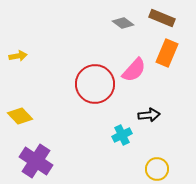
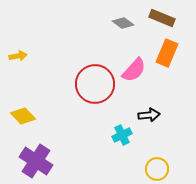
yellow diamond: moved 3 px right
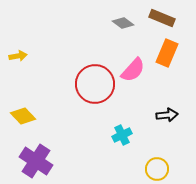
pink semicircle: moved 1 px left
black arrow: moved 18 px right
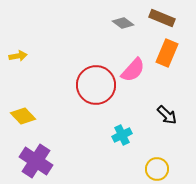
red circle: moved 1 px right, 1 px down
black arrow: rotated 50 degrees clockwise
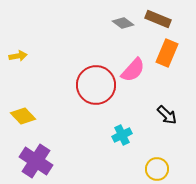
brown rectangle: moved 4 px left, 1 px down
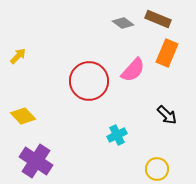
yellow arrow: rotated 36 degrees counterclockwise
red circle: moved 7 px left, 4 px up
cyan cross: moved 5 px left
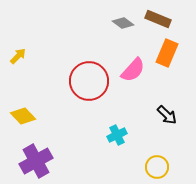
purple cross: rotated 28 degrees clockwise
yellow circle: moved 2 px up
